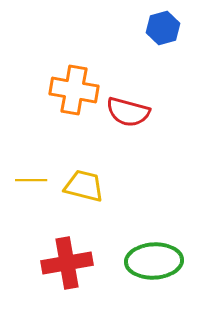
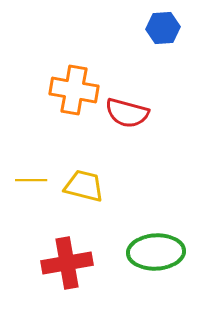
blue hexagon: rotated 12 degrees clockwise
red semicircle: moved 1 px left, 1 px down
green ellipse: moved 2 px right, 9 px up
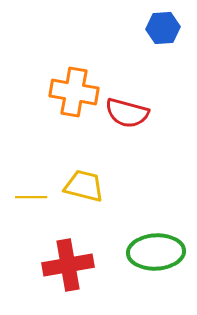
orange cross: moved 2 px down
yellow line: moved 17 px down
red cross: moved 1 px right, 2 px down
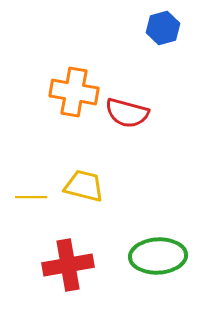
blue hexagon: rotated 12 degrees counterclockwise
green ellipse: moved 2 px right, 4 px down
